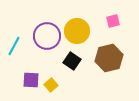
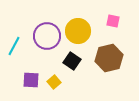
pink square: rotated 24 degrees clockwise
yellow circle: moved 1 px right
yellow square: moved 3 px right, 3 px up
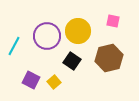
purple square: rotated 24 degrees clockwise
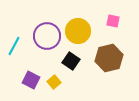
black square: moved 1 px left
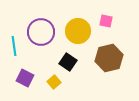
pink square: moved 7 px left
purple circle: moved 6 px left, 4 px up
cyan line: rotated 36 degrees counterclockwise
black square: moved 3 px left, 1 px down
purple square: moved 6 px left, 2 px up
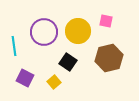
purple circle: moved 3 px right
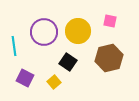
pink square: moved 4 px right
